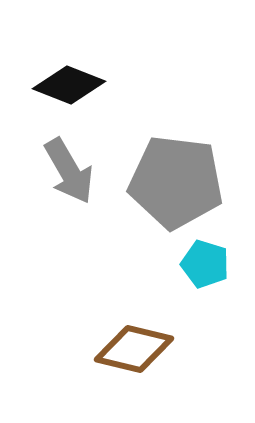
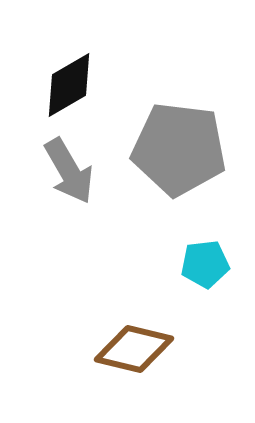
black diamond: rotated 52 degrees counterclockwise
gray pentagon: moved 3 px right, 33 px up
cyan pentagon: rotated 24 degrees counterclockwise
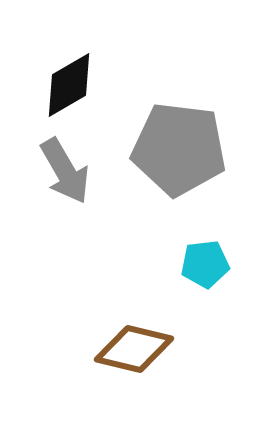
gray arrow: moved 4 px left
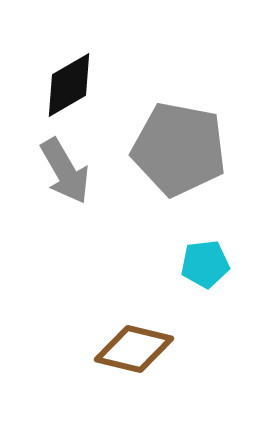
gray pentagon: rotated 4 degrees clockwise
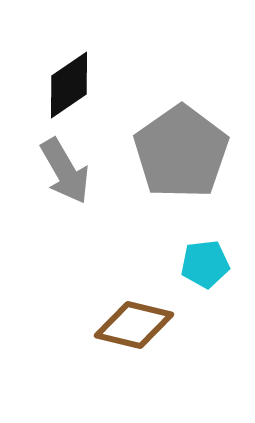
black diamond: rotated 4 degrees counterclockwise
gray pentagon: moved 2 px right, 3 px down; rotated 26 degrees clockwise
brown diamond: moved 24 px up
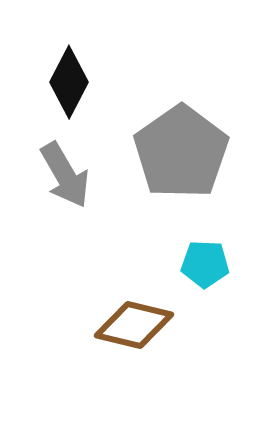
black diamond: moved 3 px up; rotated 28 degrees counterclockwise
gray arrow: moved 4 px down
cyan pentagon: rotated 9 degrees clockwise
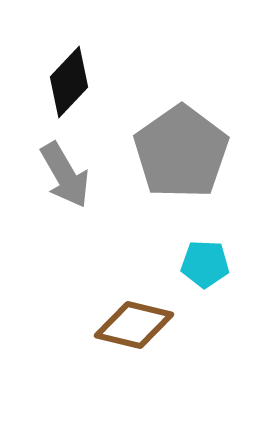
black diamond: rotated 16 degrees clockwise
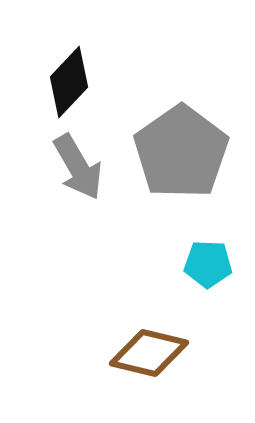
gray arrow: moved 13 px right, 8 px up
cyan pentagon: moved 3 px right
brown diamond: moved 15 px right, 28 px down
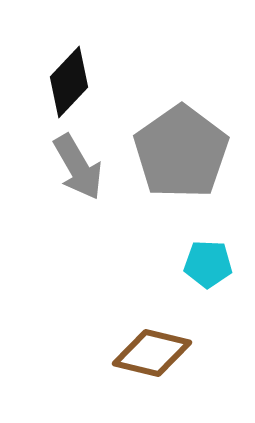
brown diamond: moved 3 px right
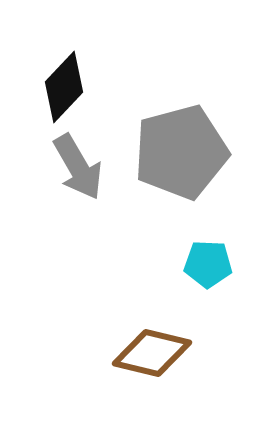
black diamond: moved 5 px left, 5 px down
gray pentagon: rotated 20 degrees clockwise
